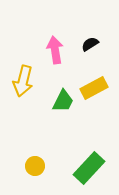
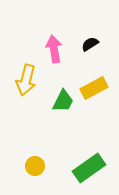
pink arrow: moved 1 px left, 1 px up
yellow arrow: moved 3 px right, 1 px up
green rectangle: rotated 12 degrees clockwise
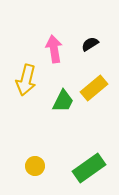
yellow rectangle: rotated 12 degrees counterclockwise
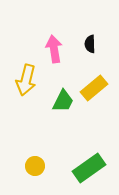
black semicircle: rotated 60 degrees counterclockwise
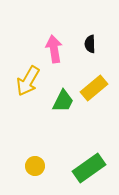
yellow arrow: moved 2 px right, 1 px down; rotated 16 degrees clockwise
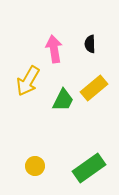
green trapezoid: moved 1 px up
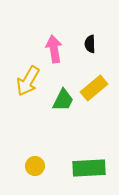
green rectangle: rotated 32 degrees clockwise
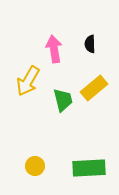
green trapezoid: rotated 40 degrees counterclockwise
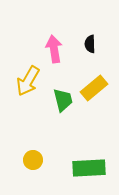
yellow circle: moved 2 px left, 6 px up
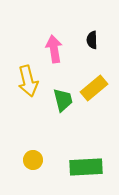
black semicircle: moved 2 px right, 4 px up
yellow arrow: rotated 44 degrees counterclockwise
green rectangle: moved 3 px left, 1 px up
